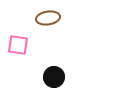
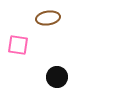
black circle: moved 3 px right
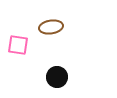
brown ellipse: moved 3 px right, 9 px down
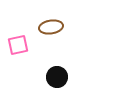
pink square: rotated 20 degrees counterclockwise
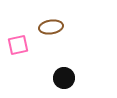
black circle: moved 7 px right, 1 px down
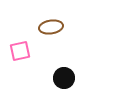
pink square: moved 2 px right, 6 px down
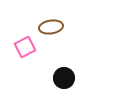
pink square: moved 5 px right, 4 px up; rotated 15 degrees counterclockwise
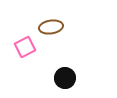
black circle: moved 1 px right
